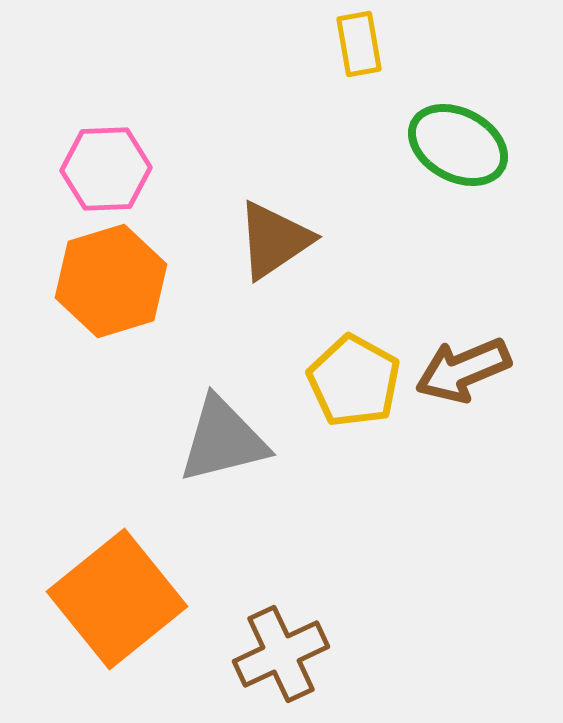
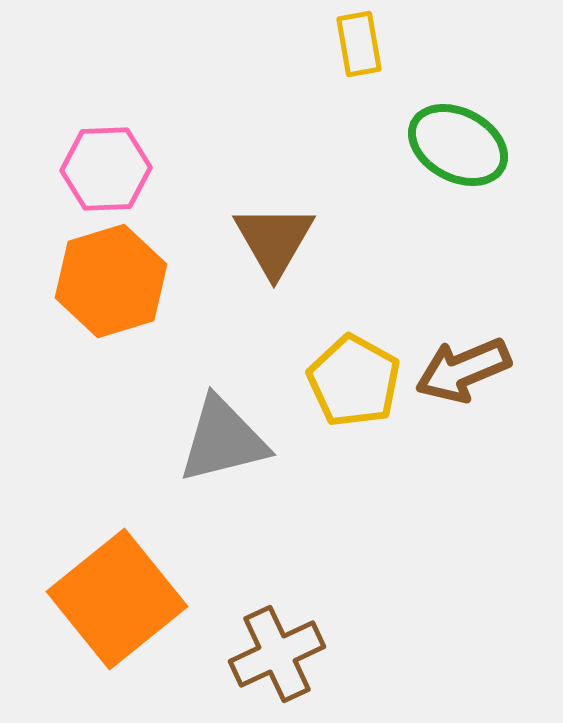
brown triangle: rotated 26 degrees counterclockwise
brown cross: moved 4 px left
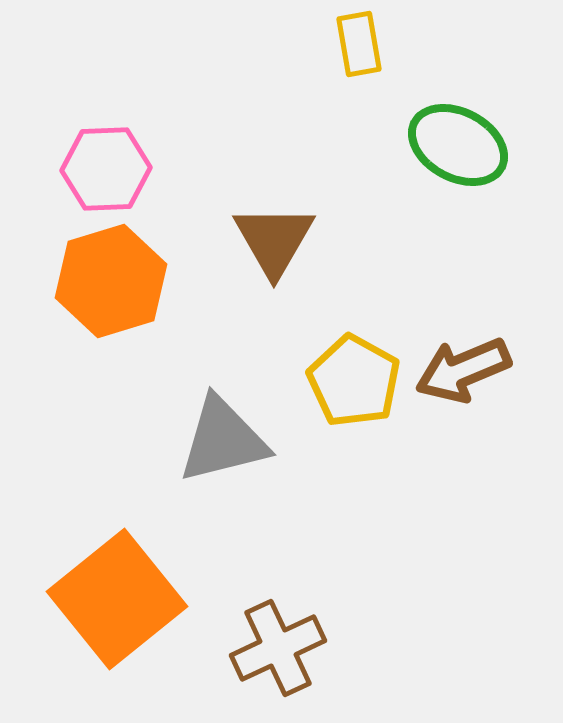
brown cross: moved 1 px right, 6 px up
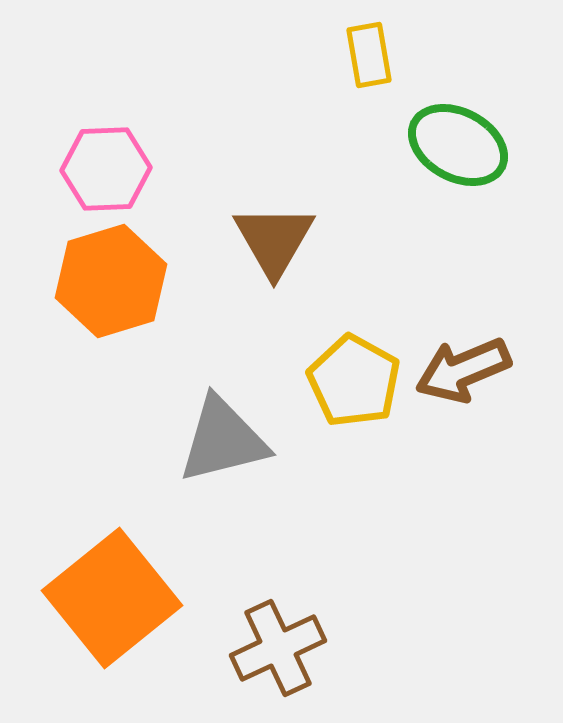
yellow rectangle: moved 10 px right, 11 px down
orange square: moved 5 px left, 1 px up
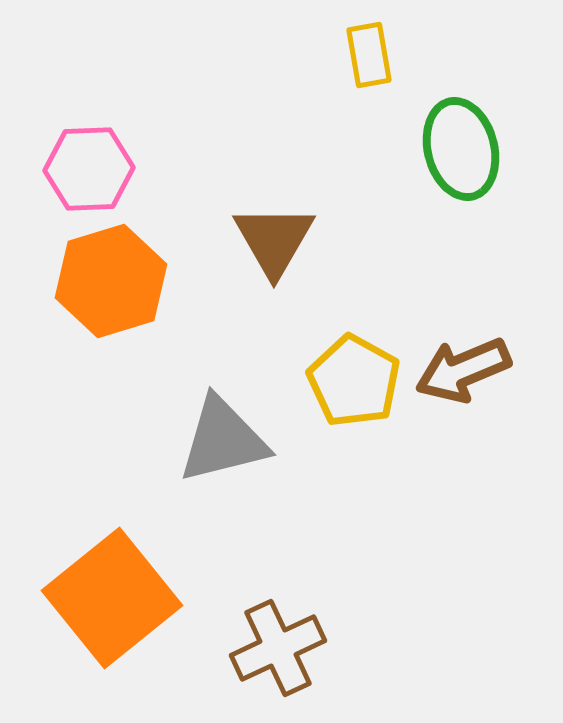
green ellipse: moved 3 px right, 4 px down; rotated 48 degrees clockwise
pink hexagon: moved 17 px left
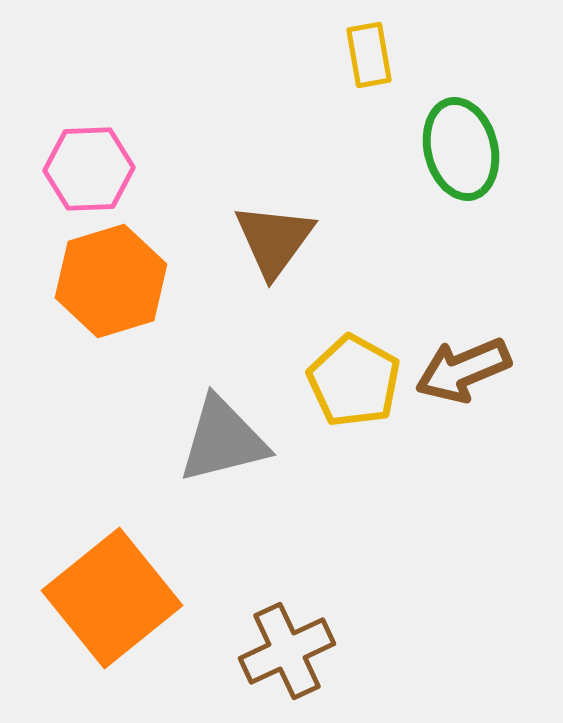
brown triangle: rotated 6 degrees clockwise
brown cross: moved 9 px right, 3 px down
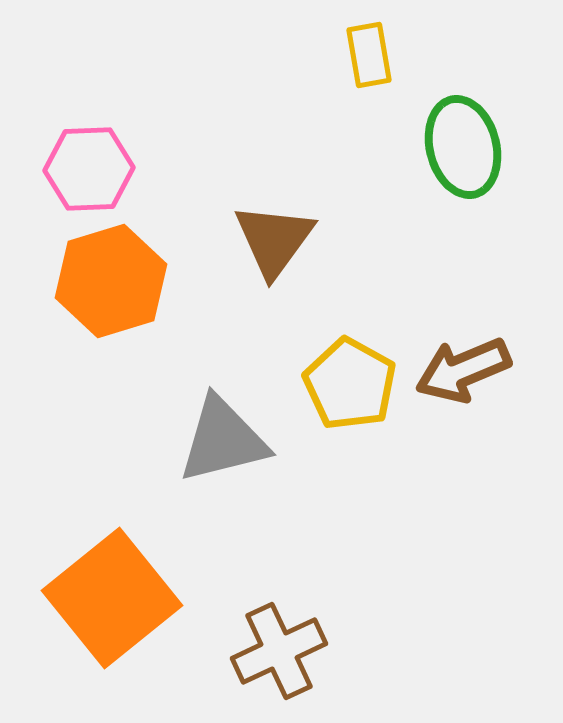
green ellipse: moved 2 px right, 2 px up
yellow pentagon: moved 4 px left, 3 px down
brown cross: moved 8 px left
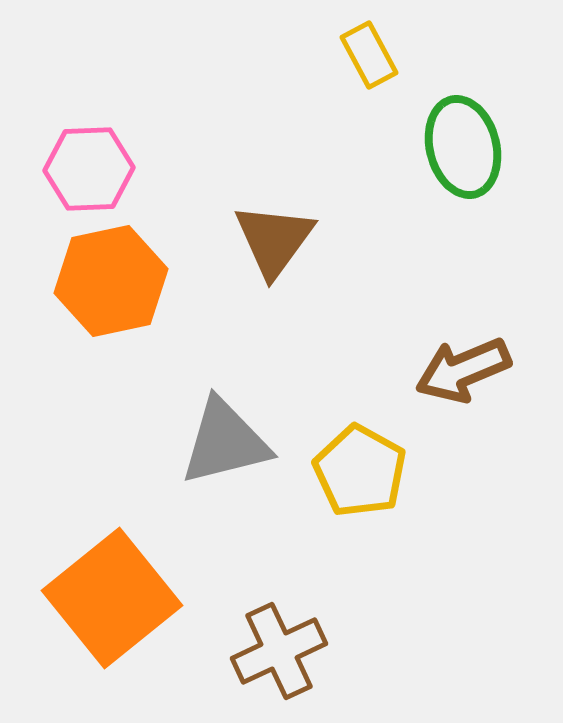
yellow rectangle: rotated 18 degrees counterclockwise
orange hexagon: rotated 5 degrees clockwise
yellow pentagon: moved 10 px right, 87 px down
gray triangle: moved 2 px right, 2 px down
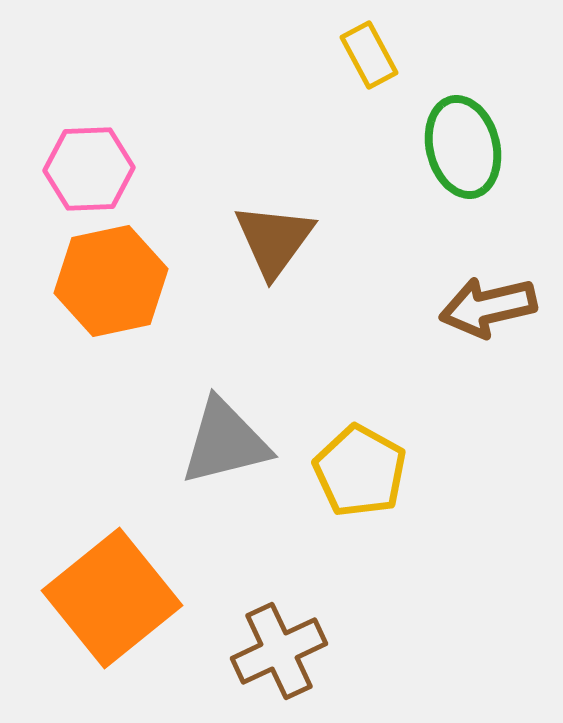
brown arrow: moved 25 px right, 63 px up; rotated 10 degrees clockwise
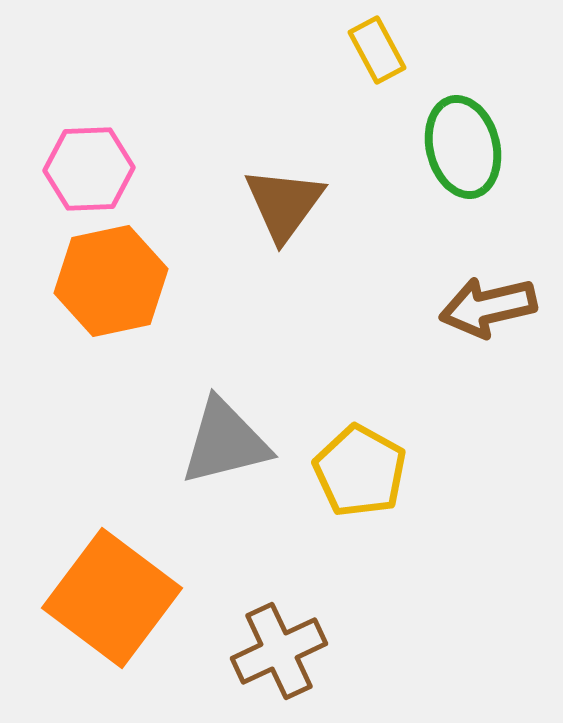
yellow rectangle: moved 8 px right, 5 px up
brown triangle: moved 10 px right, 36 px up
orange square: rotated 14 degrees counterclockwise
